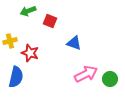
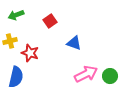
green arrow: moved 12 px left, 4 px down
red square: rotated 32 degrees clockwise
green circle: moved 3 px up
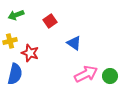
blue triangle: rotated 14 degrees clockwise
blue semicircle: moved 1 px left, 3 px up
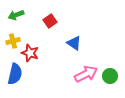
yellow cross: moved 3 px right
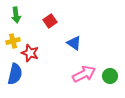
green arrow: rotated 77 degrees counterclockwise
pink arrow: moved 2 px left
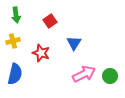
blue triangle: rotated 28 degrees clockwise
red star: moved 11 px right
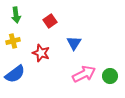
blue semicircle: rotated 40 degrees clockwise
